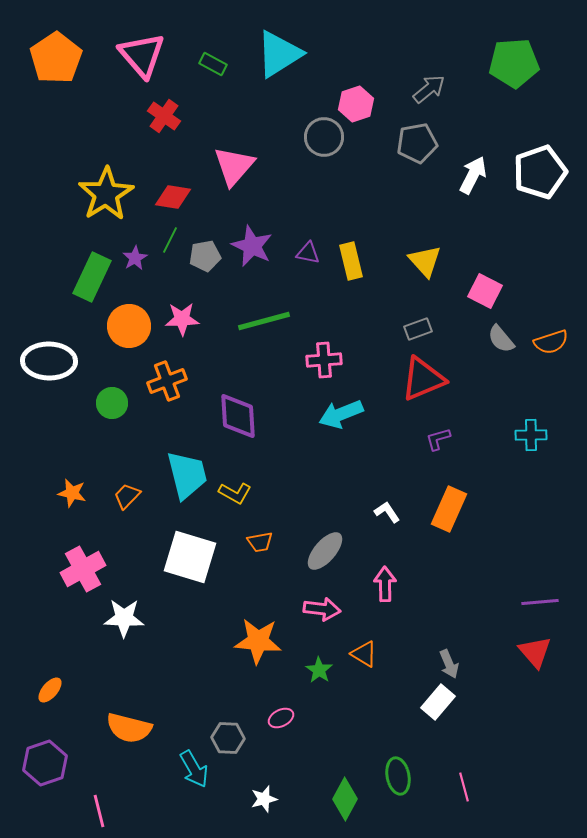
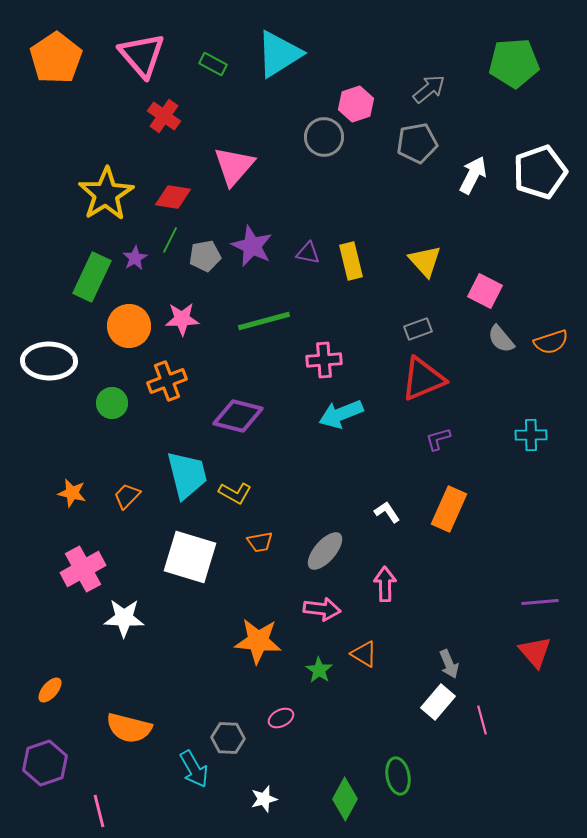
purple diamond at (238, 416): rotated 72 degrees counterclockwise
pink line at (464, 787): moved 18 px right, 67 px up
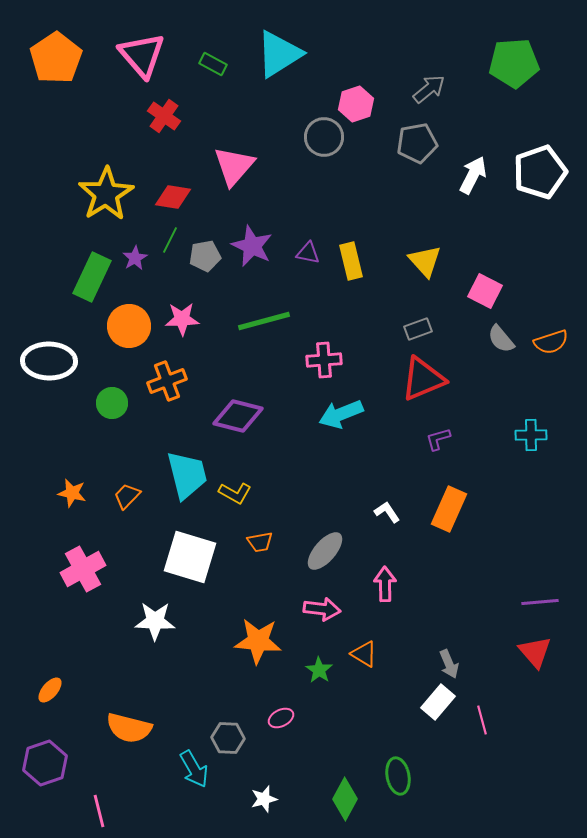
white star at (124, 618): moved 31 px right, 3 px down
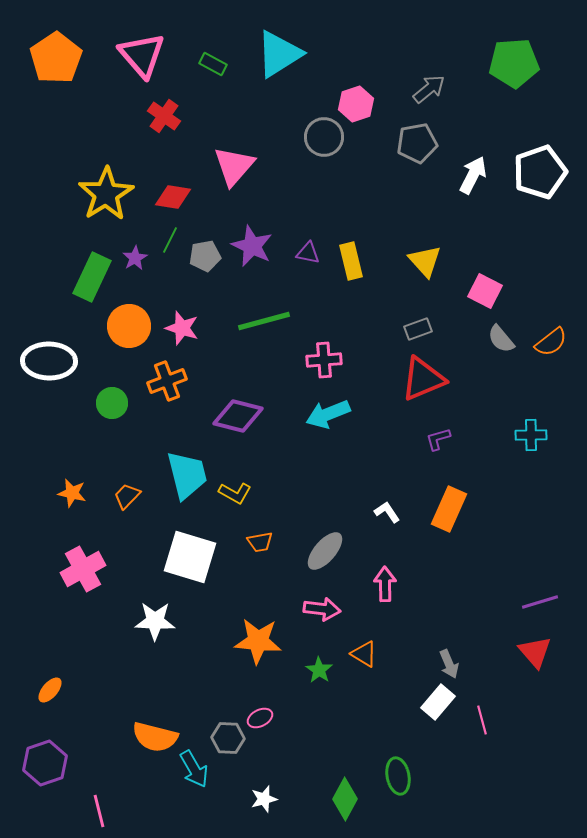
pink star at (182, 319): moved 9 px down; rotated 20 degrees clockwise
orange semicircle at (551, 342): rotated 20 degrees counterclockwise
cyan arrow at (341, 414): moved 13 px left
purple line at (540, 602): rotated 12 degrees counterclockwise
pink ellipse at (281, 718): moved 21 px left
orange semicircle at (129, 728): moved 26 px right, 9 px down
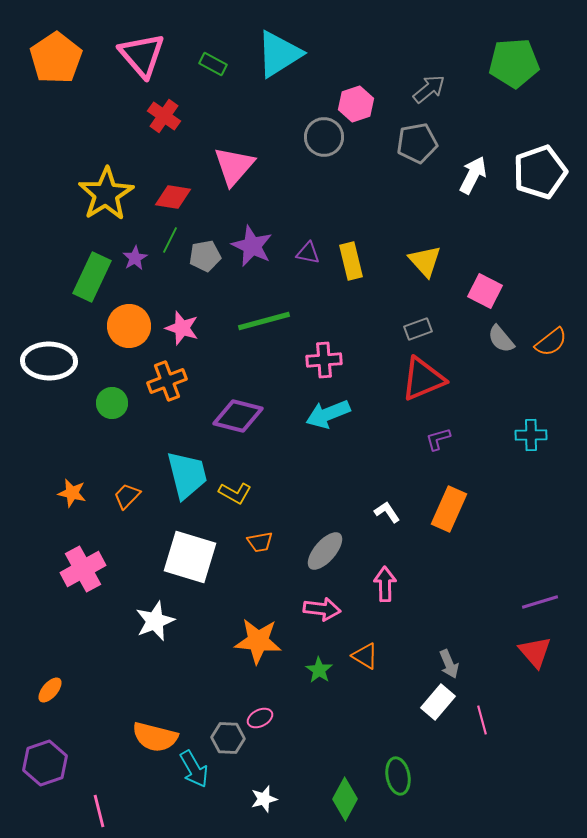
white star at (155, 621): rotated 24 degrees counterclockwise
orange triangle at (364, 654): moved 1 px right, 2 px down
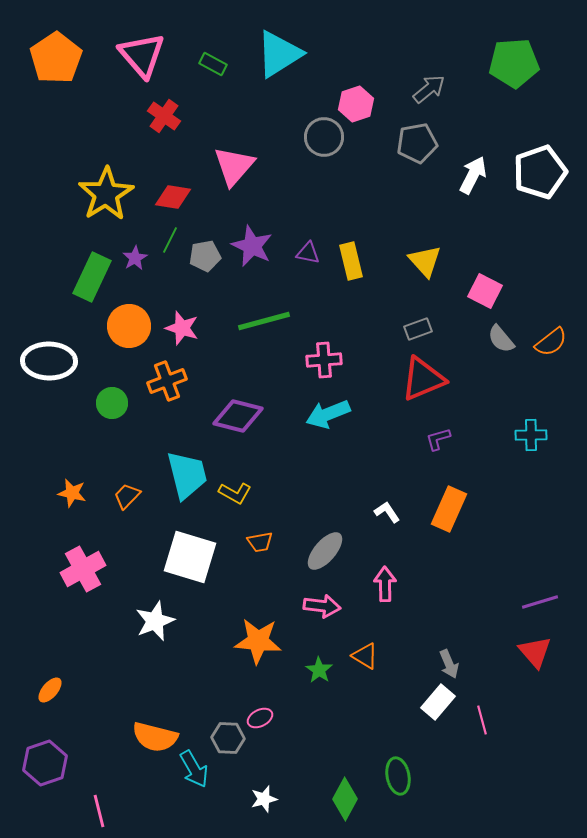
pink arrow at (322, 609): moved 3 px up
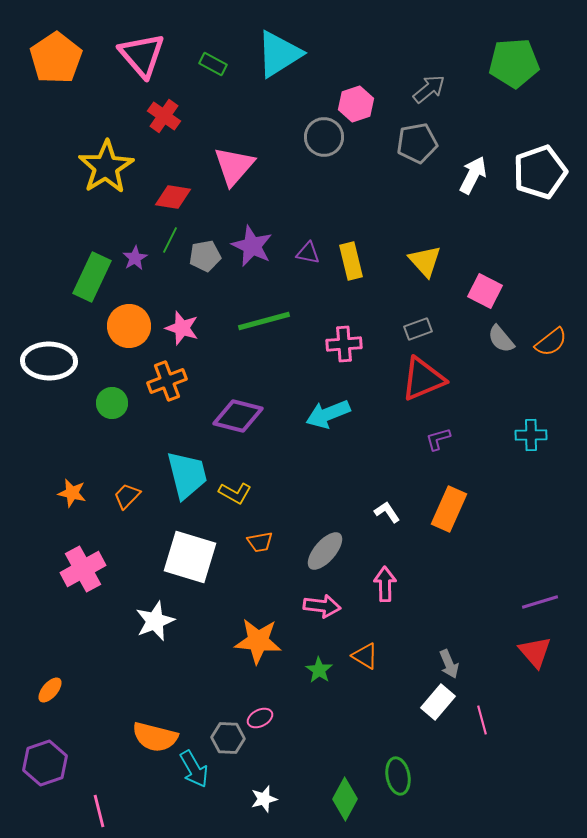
yellow star at (106, 194): moved 27 px up
pink cross at (324, 360): moved 20 px right, 16 px up
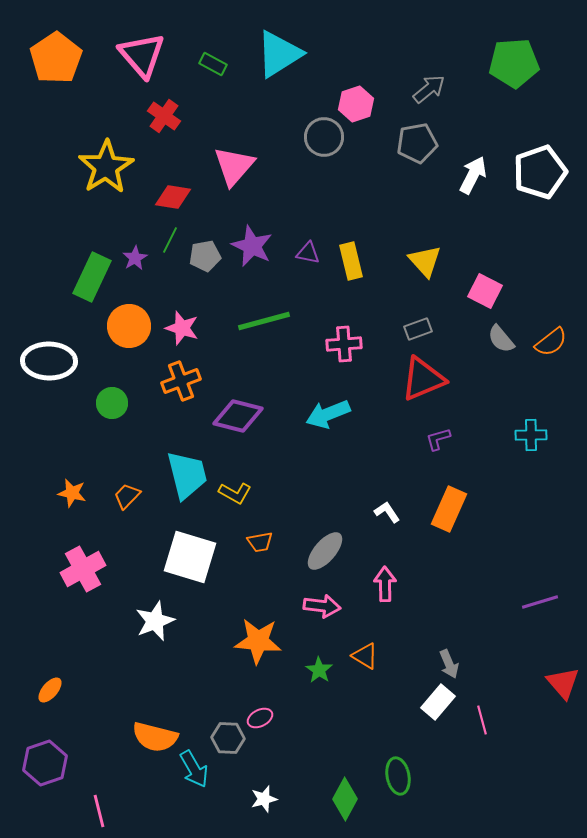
orange cross at (167, 381): moved 14 px right
red triangle at (535, 652): moved 28 px right, 31 px down
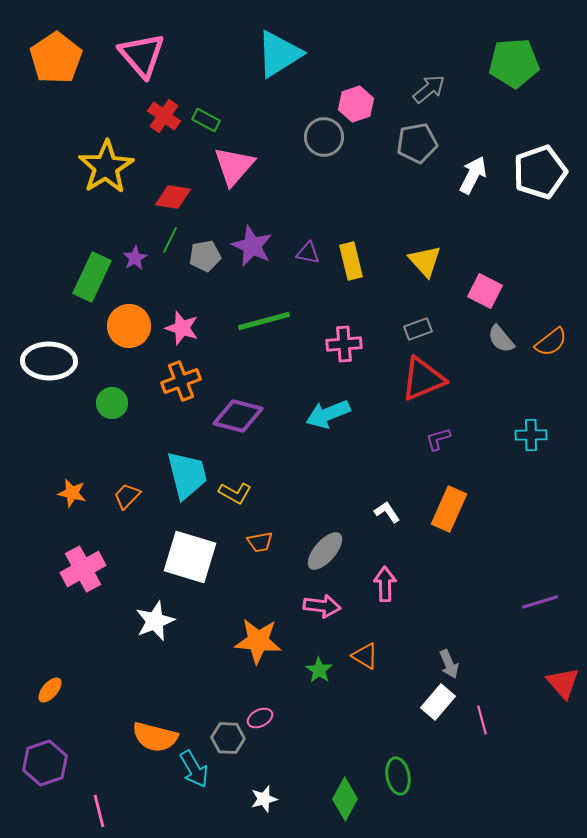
green rectangle at (213, 64): moved 7 px left, 56 px down
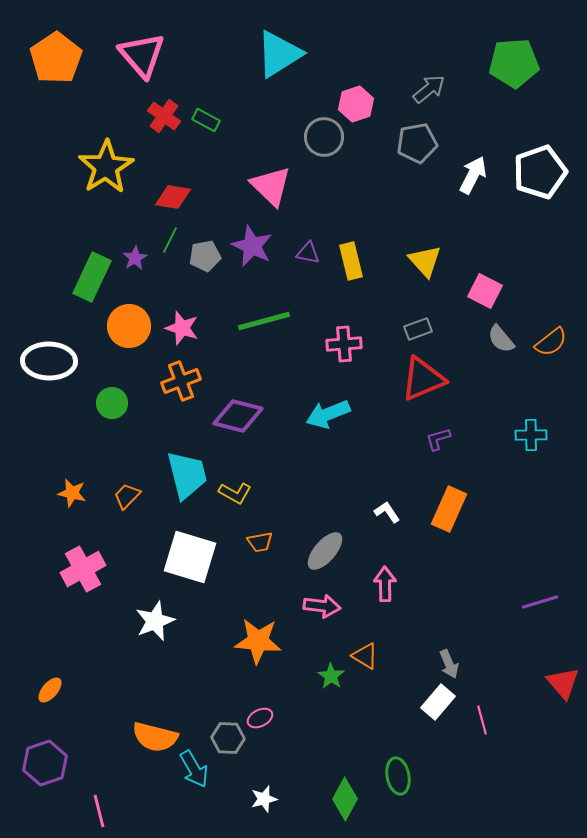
pink triangle at (234, 166): moved 37 px right, 20 px down; rotated 27 degrees counterclockwise
green star at (319, 670): moved 12 px right, 6 px down
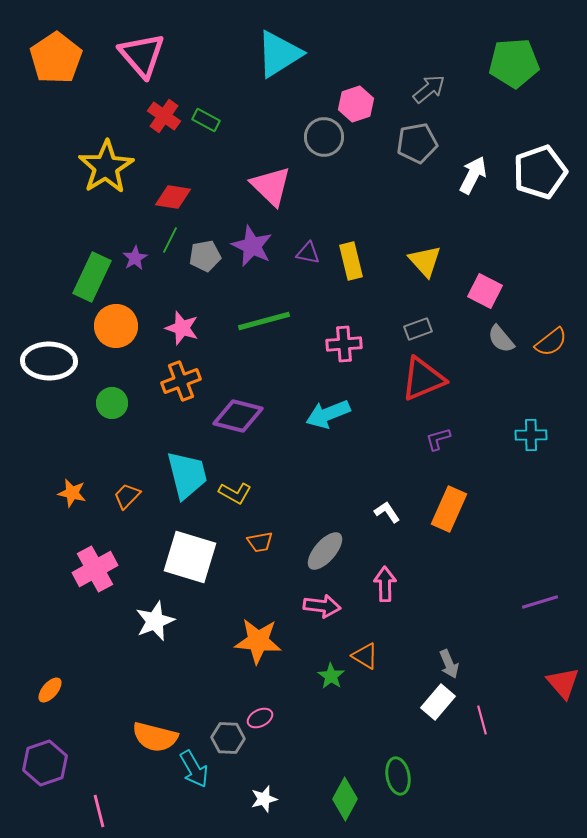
orange circle at (129, 326): moved 13 px left
pink cross at (83, 569): moved 12 px right
